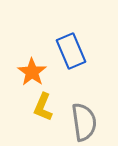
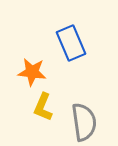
blue rectangle: moved 8 px up
orange star: rotated 28 degrees counterclockwise
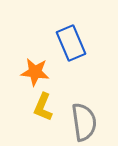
orange star: moved 3 px right
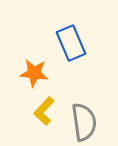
orange star: moved 1 px left, 1 px down
yellow L-shape: moved 1 px right, 4 px down; rotated 20 degrees clockwise
